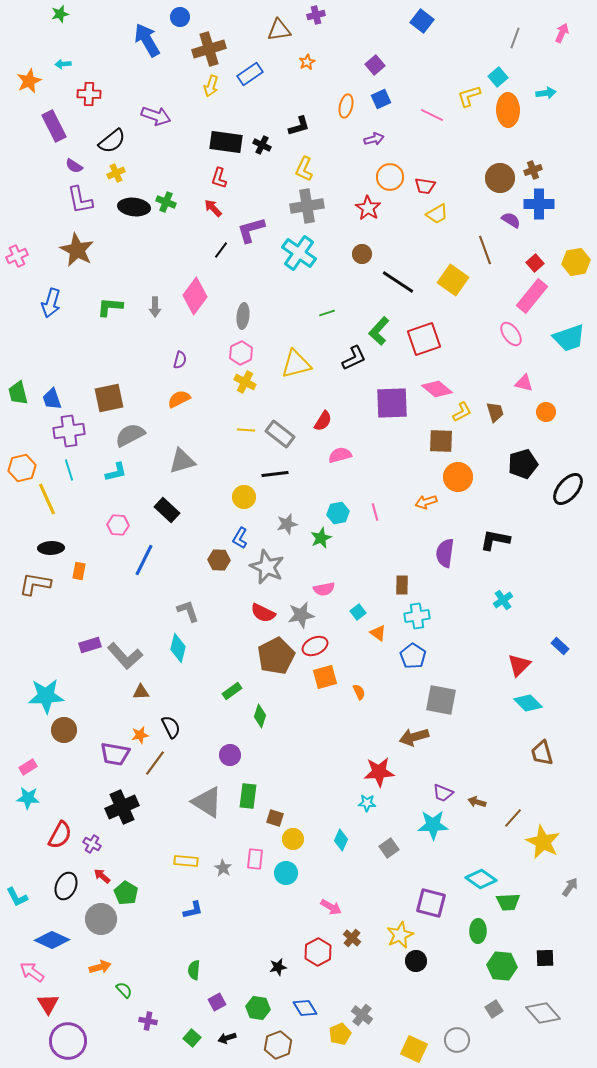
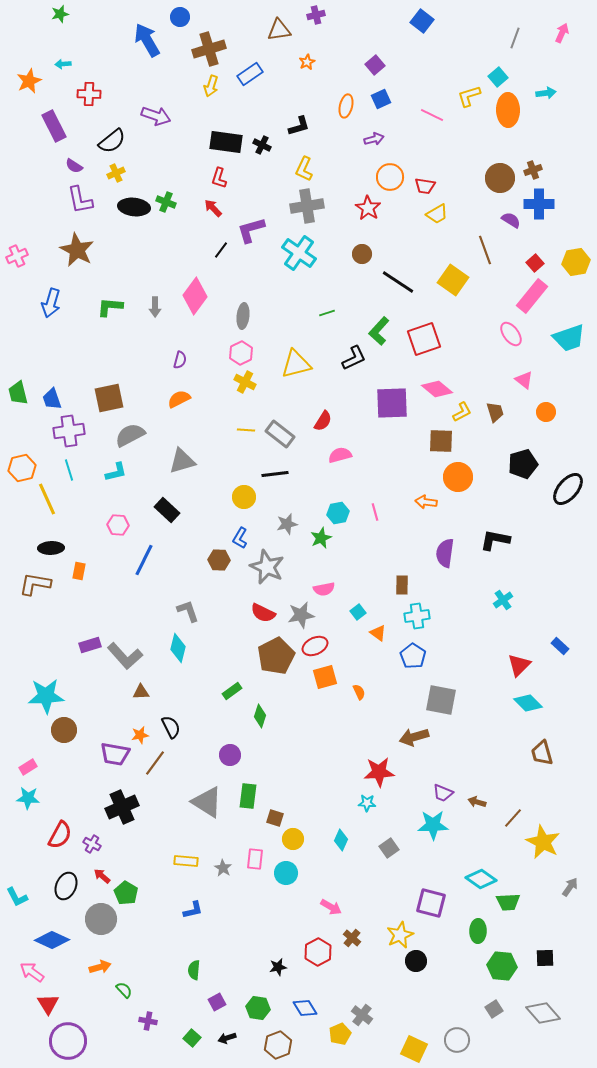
pink triangle at (524, 383): moved 3 px up; rotated 24 degrees clockwise
orange arrow at (426, 502): rotated 25 degrees clockwise
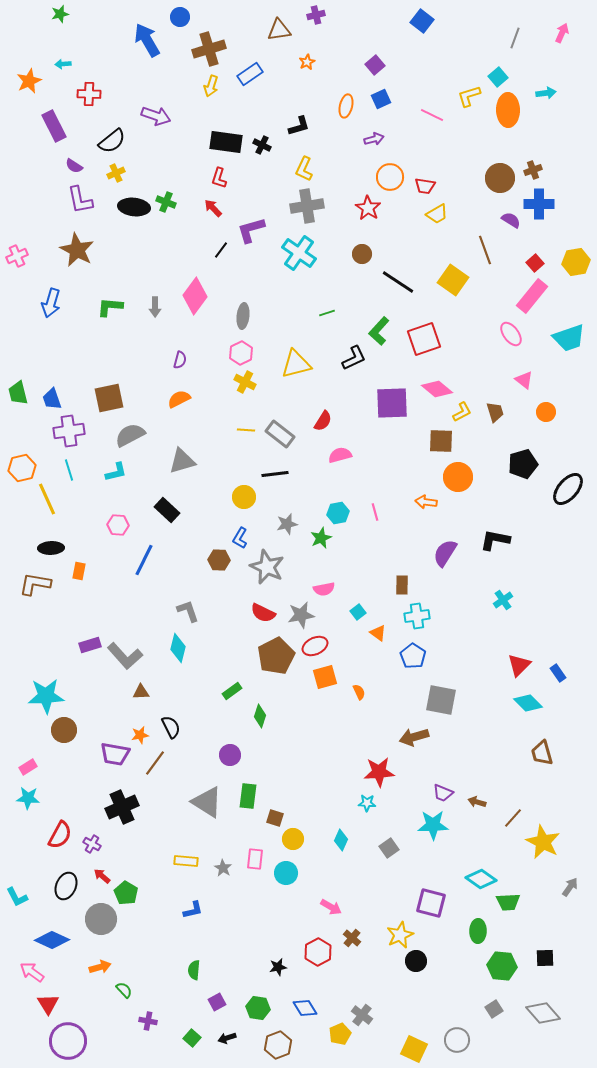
purple semicircle at (445, 553): rotated 24 degrees clockwise
blue rectangle at (560, 646): moved 2 px left, 27 px down; rotated 12 degrees clockwise
